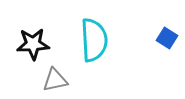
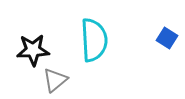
black star: moved 6 px down
gray triangle: rotated 28 degrees counterclockwise
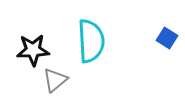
cyan semicircle: moved 3 px left, 1 px down
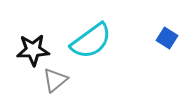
cyan semicircle: rotated 57 degrees clockwise
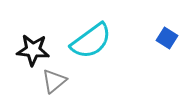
black star: rotated 8 degrees clockwise
gray triangle: moved 1 px left, 1 px down
